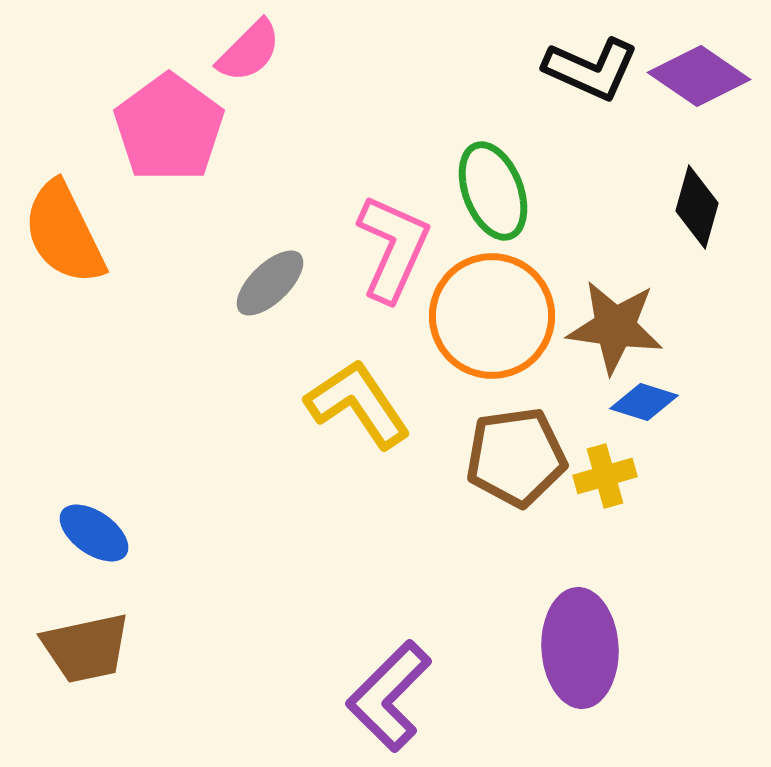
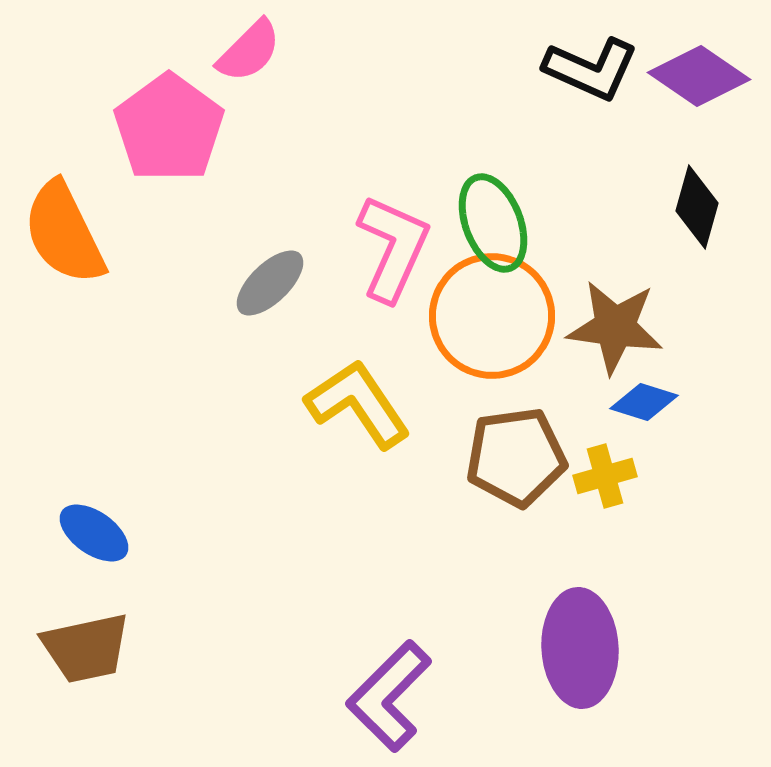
green ellipse: moved 32 px down
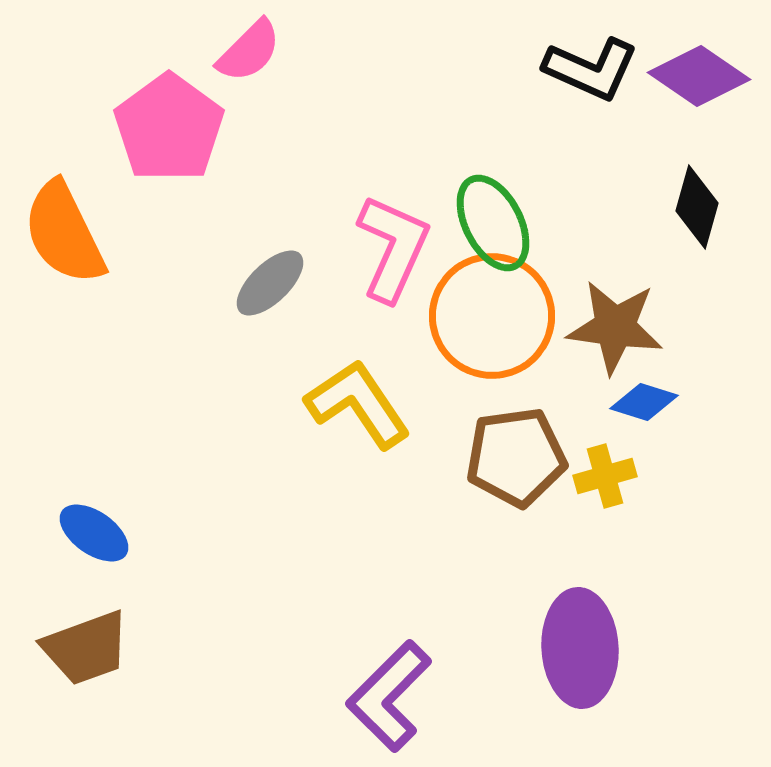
green ellipse: rotated 6 degrees counterclockwise
brown trapezoid: rotated 8 degrees counterclockwise
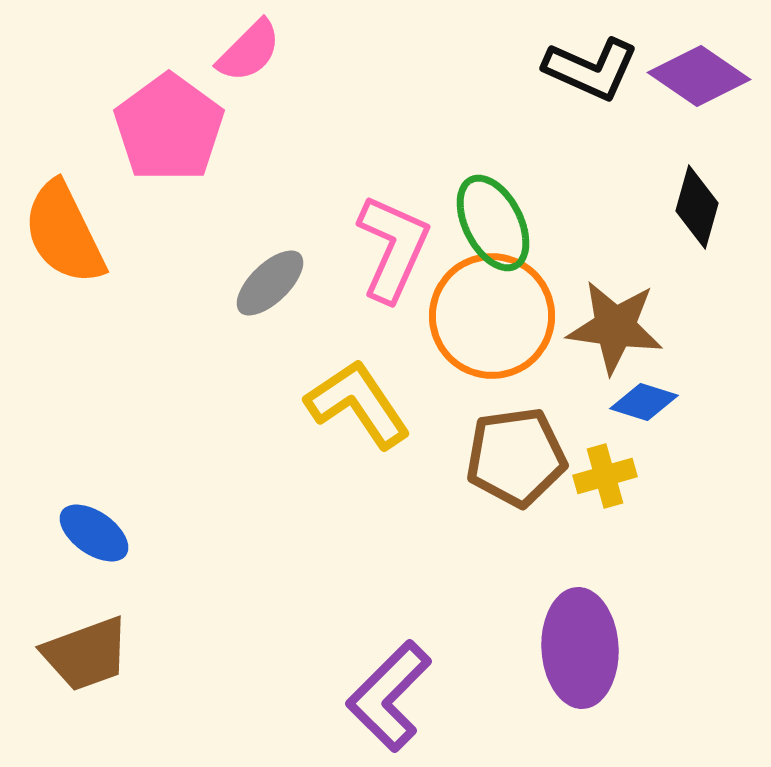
brown trapezoid: moved 6 px down
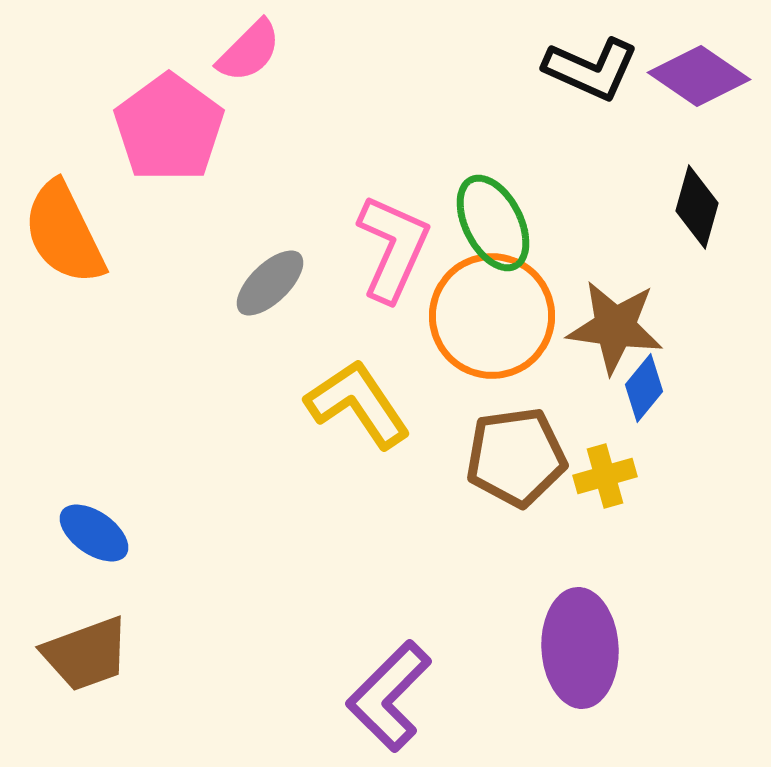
blue diamond: moved 14 px up; rotated 68 degrees counterclockwise
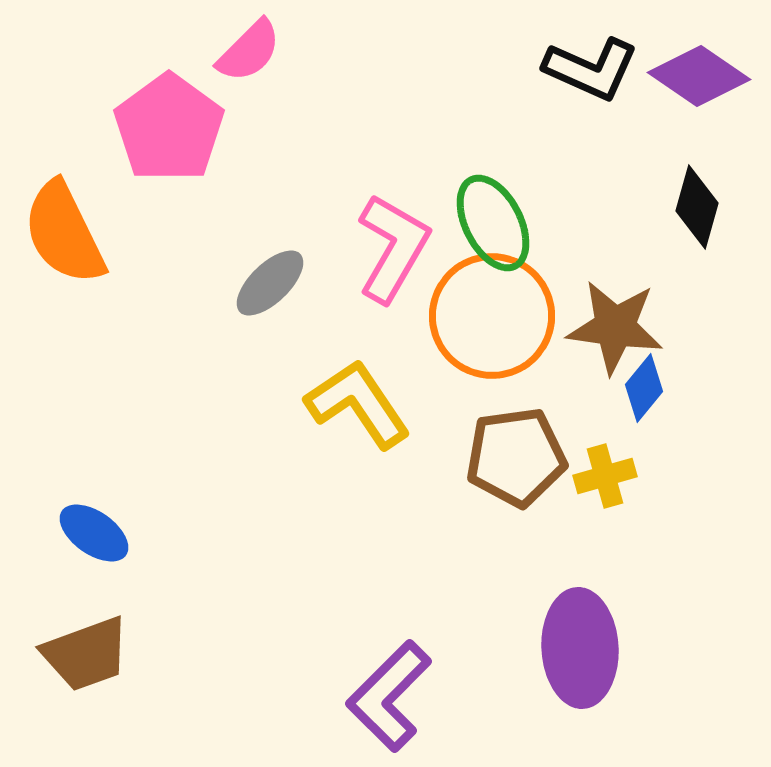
pink L-shape: rotated 6 degrees clockwise
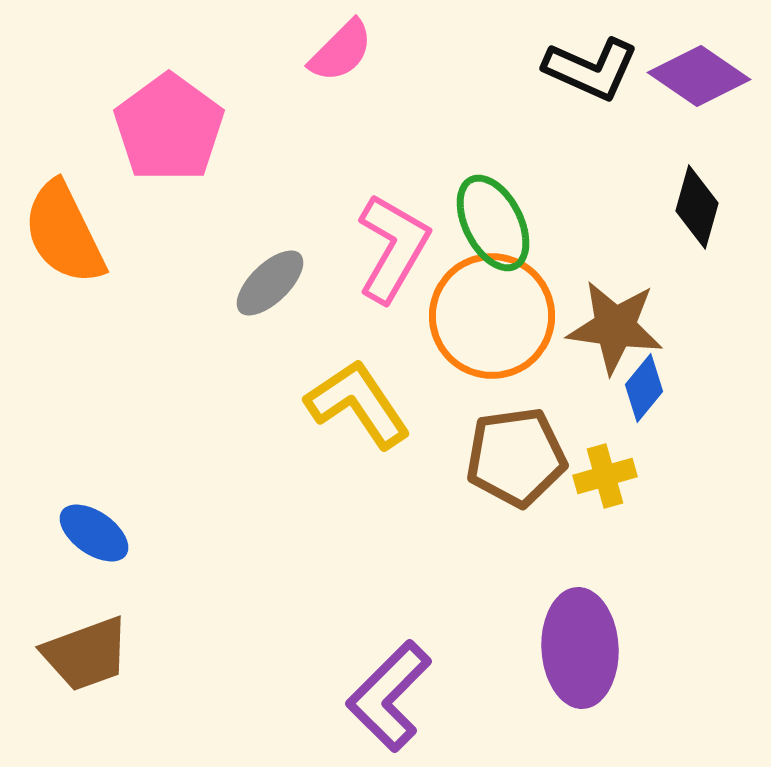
pink semicircle: moved 92 px right
